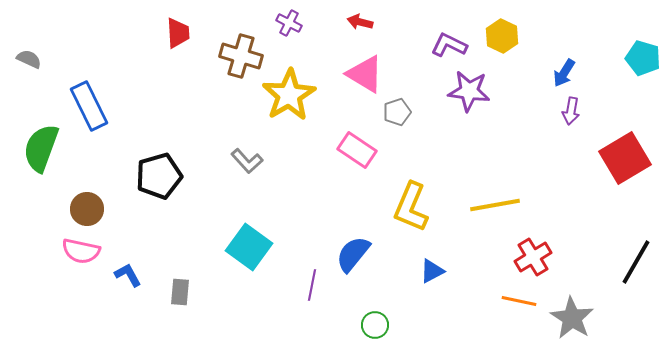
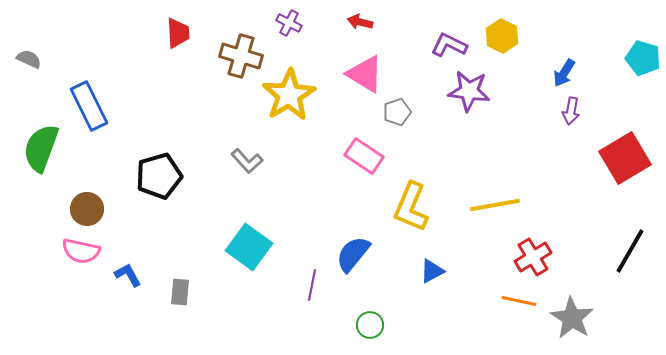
pink rectangle: moved 7 px right, 6 px down
black line: moved 6 px left, 11 px up
green circle: moved 5 px left
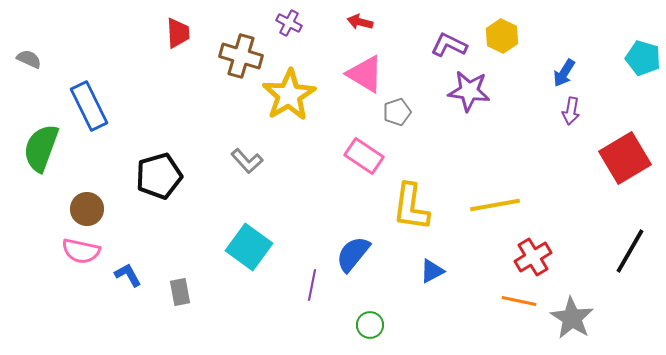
yellow L-shape: rotated 15 degrees counterclockwise
gray rectangle: rotated 16 degrees counterclockwise
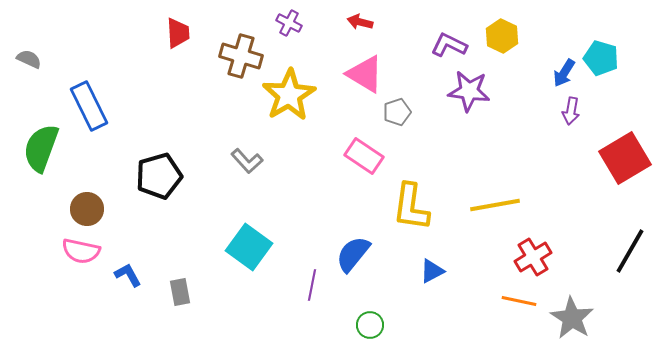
cyan pentagon: moved 42 px left
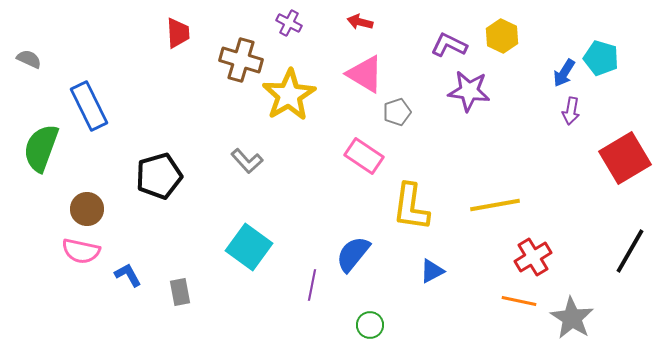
brown cross: moved 4 px down
